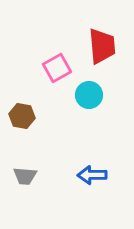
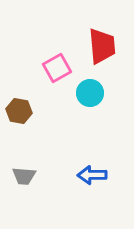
cyan circle: moved 1 px right, 2 px up
brown hexagon: moved 3 px left, 5 px up
gray trapezoid: moved 1 px left
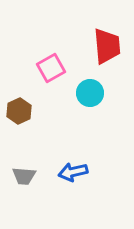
red trapezoid: moved 5 px right
pink square: moved 6 px left
brown hexagon: rotated 25 degrees clockwise
blue arrow: moved 19 px left, 3 px up; rotated 12 degrees counterclockwise
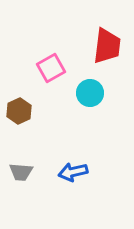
red trapezoid: rotated 12 degrees clockwise
gray trapezoid: moved 3 px left, 4 px up
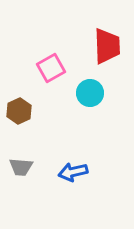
red trapezoid: rotated 9 degrees counterclockwise
gray trapezoid: moved 5 px up
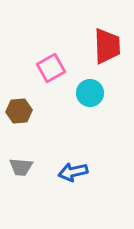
brown hexagon: rotated 20 degrees clockwise
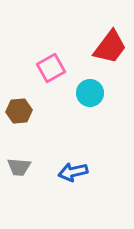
red trapezoid: moved 3 px right, 1 px down; rotated 39 degrees clockwise
gray trapezoid: moved 2 px left
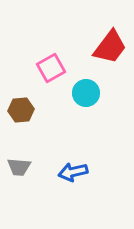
cyan circle: moved 4 px left
brown hexagon: moved 2 px right, 1 px up
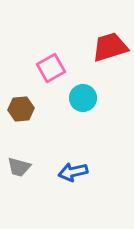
red trapezoid: rotated 144 degrees counterclockwise
cyan circle: moved 3 px left, 5 px down
brown hexagon: moved 1 px up
gray trapezoid: rotated 10 degrees clockwise
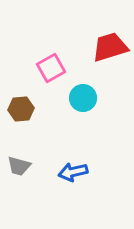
gray trapezoid: moved 1 px up
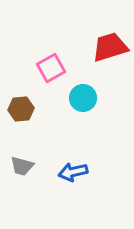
gray trapezoid: moved 3 px right
